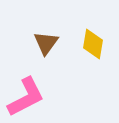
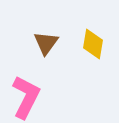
pink L-shape: rotated 36 degrees counterclockwise
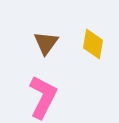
pink L-shape: moved 17 px right
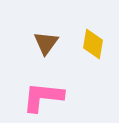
pink L-shape: rotated 111 degrees counterclockwise
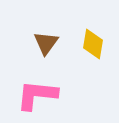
pink L-shape: moved 6 px left, 2 px up
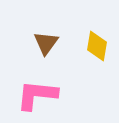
yellow diamond: moved 4 px right, 2 px down
